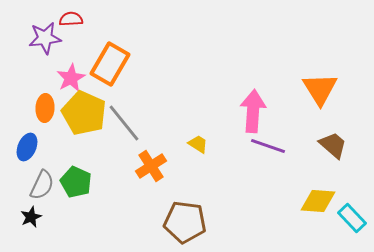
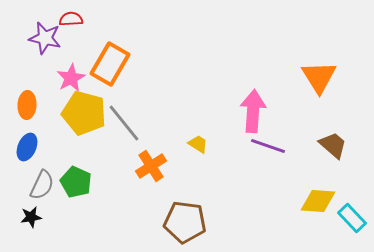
purple star: rotated 20 degrees clockwise
orange triangle: moved 1 px left, 12 px up
orange ellipse: moved 18 px left, 3 px up
yellow pentagon: rotated 9 degrees counterclockwise
black star: rotated 15 degrees clockwise
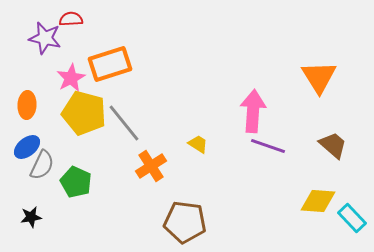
orange rectangle: rotated 42 degrees clockwise
blue ellipse: rotated 28 degrees clockwise
gray semicircle: moved 20 px up
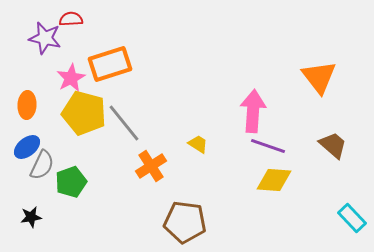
orange triangle: rotated 6 degrees counterclockwise
green pentagon: moved 5 px left; rotated 28 degrees clockwise
yellow diamond: moved 44 px left, 21 px up
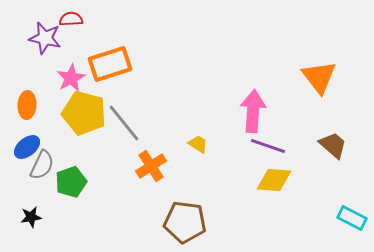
cyan rectangle: rotated 20 degrees counterclockwise
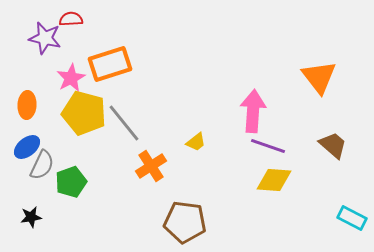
yellow trapezoid: moved 2 px left, 2 px up; rotated 110 degrees clockwise
